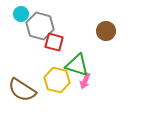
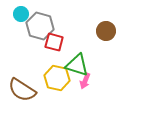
yellow hexagon: moved 2 px up
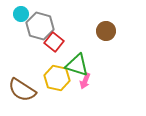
red square: rotated 24 degrees clockwise
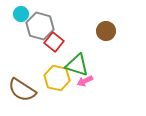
pink arrow: rotated 42 degrees clockwise
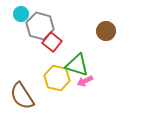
red square: moved 2 px left
brown semicircle: moved 6 px down; rotated 24 degrees clockwise
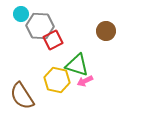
gray hexagon: rotated 12 degrees counterclockwise
red square: moved 1 px right, 2 px up; rotated 24 degrees clockwise
yellow hexagon: moved 2 px down
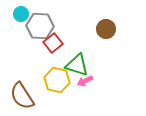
brown circle: moved 2 px up
red square: moved 3 px down; rotated 12 degrees counterclockwise
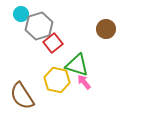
gray hexagon: moved 1 px left; rotated 20 degrees counterclockwise
pink arrow: moved 1 px left, 1 px down; rotated 77 degrees clockwise
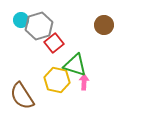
cyan circle: moved 6 px down
brown circle: moved 2 px left, 4 px up
red square: moved 1 px right
green triangle: moved 2 px left
pink arrow: rotated 42 degrees clockwise
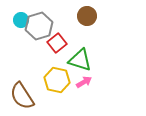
brown circle: moved 17 px left, 9 px up
red square: moved 3 px right
green triangle: moved 5 px right, 5 px up
pink arrow: rotated 56 degrees clockwise
